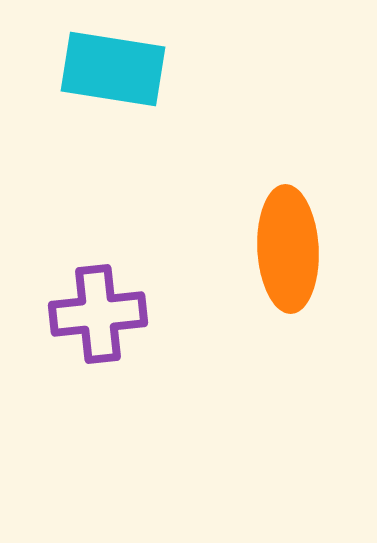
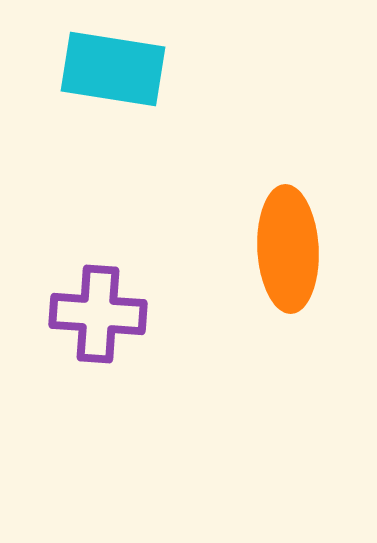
purple cross: rotated 10 degrees clockwise
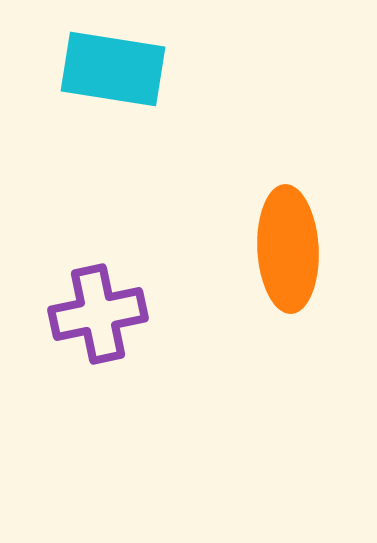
purple cross: rotated 16 degrees counterclockwise
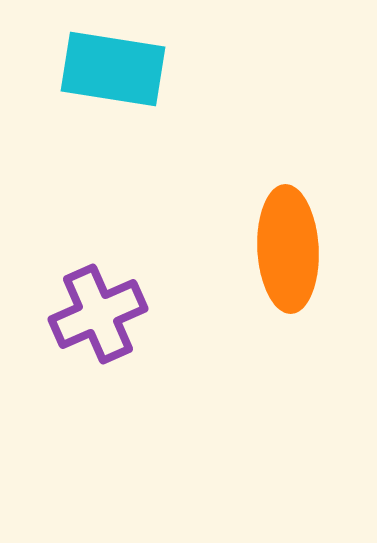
purple cross: rotated 12 degrees counterclockwise
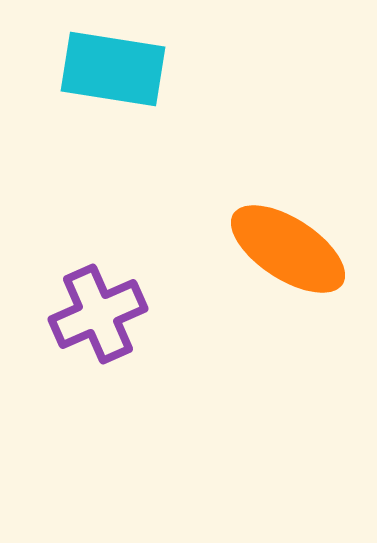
orange ellipse: rotated 54 degrees counterclockwise
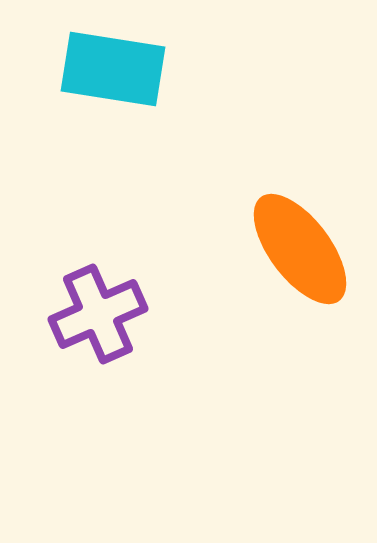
orange ellipse: moved 12 px right; rotated 20 degrees clockwise
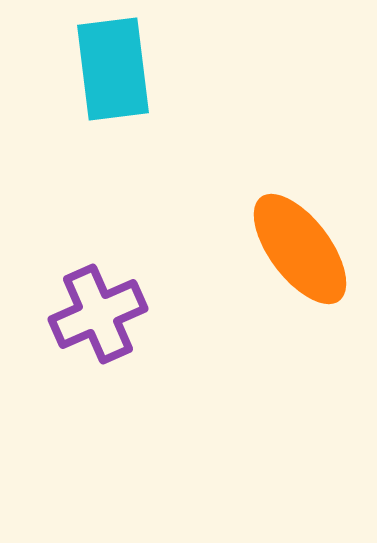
cyan rectangle: rotated 74 degrees clockwise
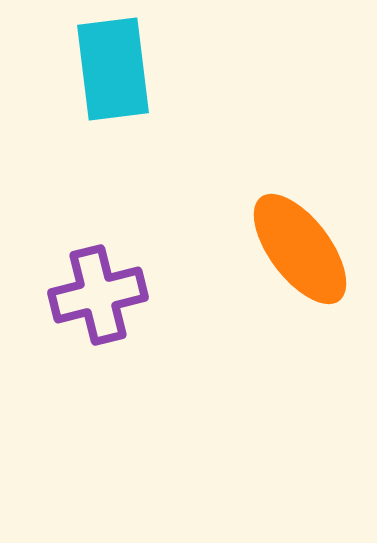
purple cross: moved 19 px up; rotated 10 degrees clockwise
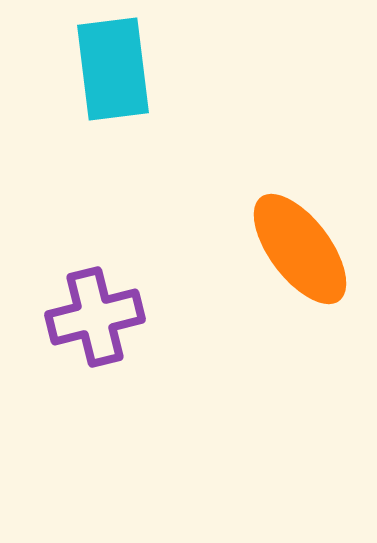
purple cross: moved 3 px left, 22 px down
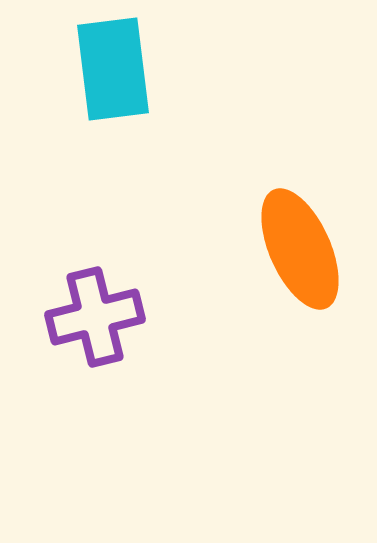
orange ellipse: rotated 13 degrees clockwise
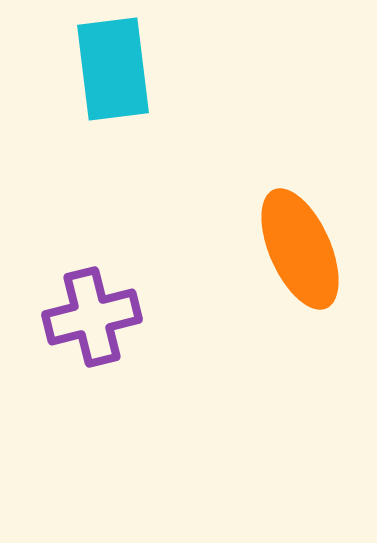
purple cross: moved 3 px left
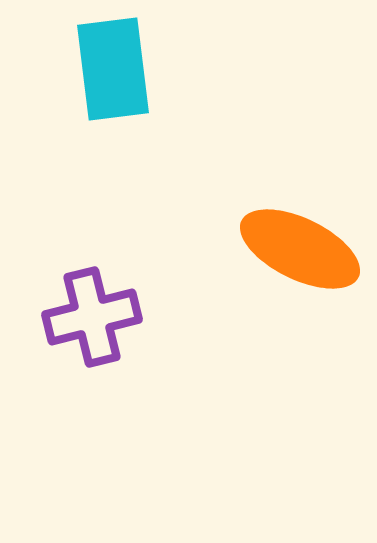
orange ellipse: rotated 40 degrees counterclockwise
